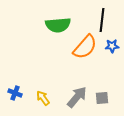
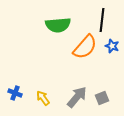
blue star: rotated 24 degrees clockwise
gray square: rotated 16 degrees counterclockwise
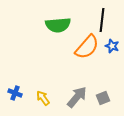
orange semicircle: moved 2 px right
gray square: moved 1 px right
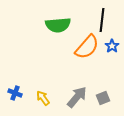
blue star: rotated 16 degrees clockwise
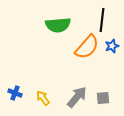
blue star: rotated 16 degrees clockwise
gray square: rotated 16 degrees clockwise
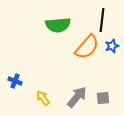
blue cross: moved 12 px up
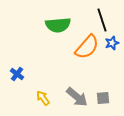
black line: rotated 25 degrees counterclockwise
blue star: moved 3 px up
blue cross: moved 2 px right, 7 px up; rotated 16 degrees clockwise
gray arrow: rotated 90 degrees clockwise
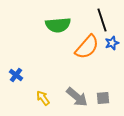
blue cross: moved 1 px left, 1 px down
